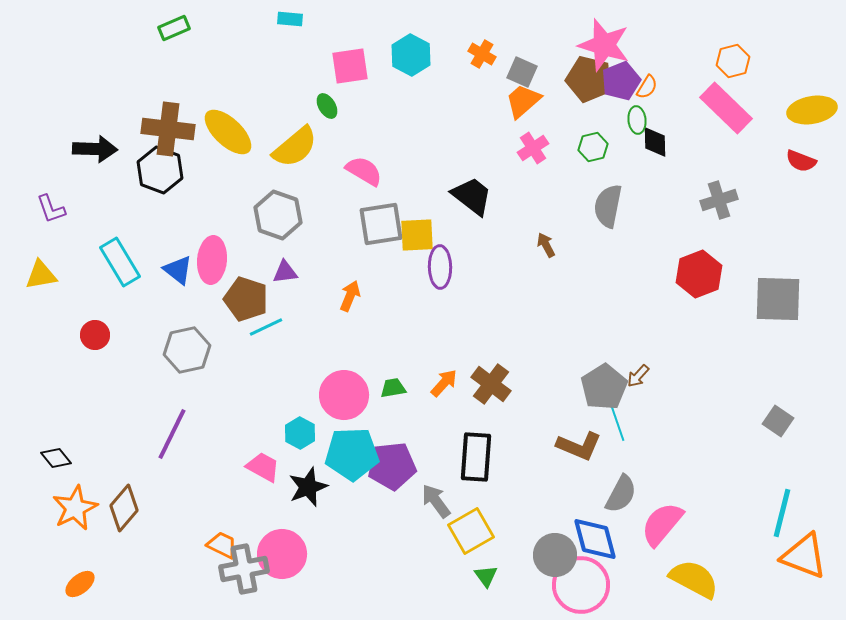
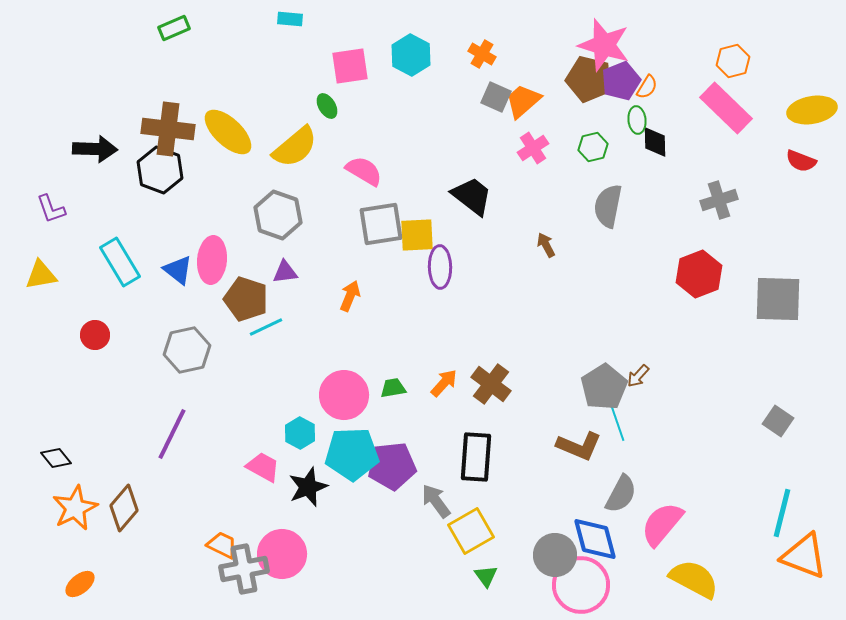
gray square at (522, 72): moved 26 px left, 25 px down
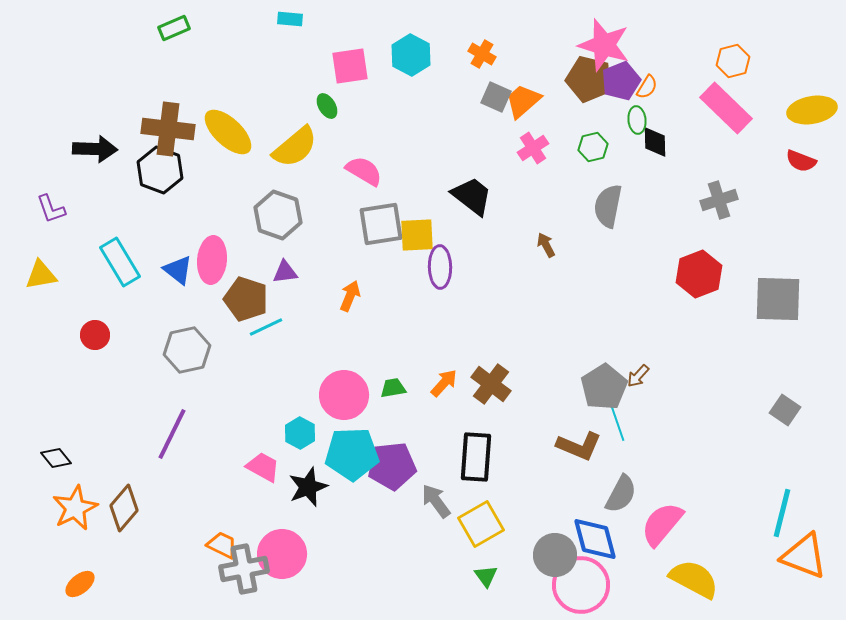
gray square at (778, 421): moved 7 px right, 11 px up
yellow square at (471, 531): moved 10 px right, 7 px up
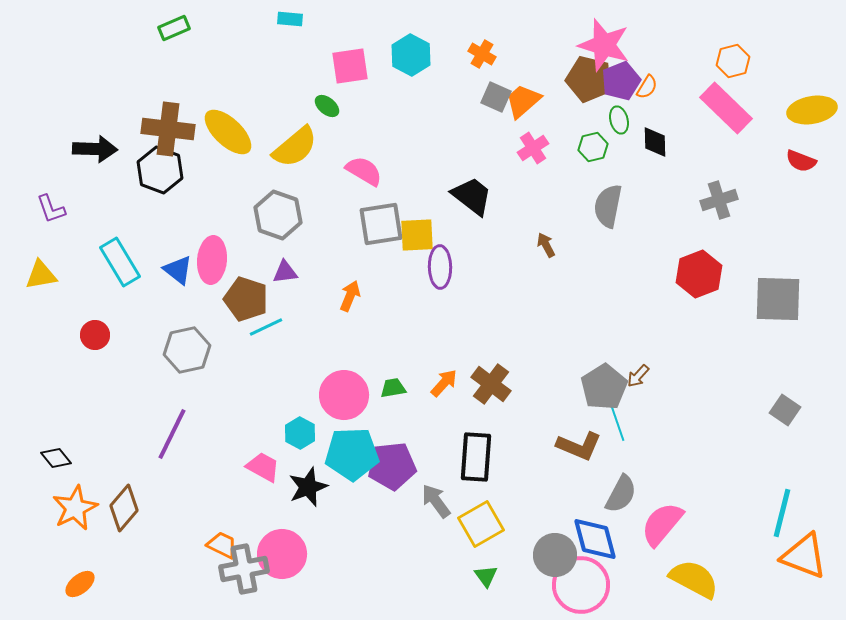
green ellipse at (327, 106): rotated 20 degrees counterclockwise
green ellipse at (637, 120): moved 18 px left; rotated 8 degrees counterclockwise
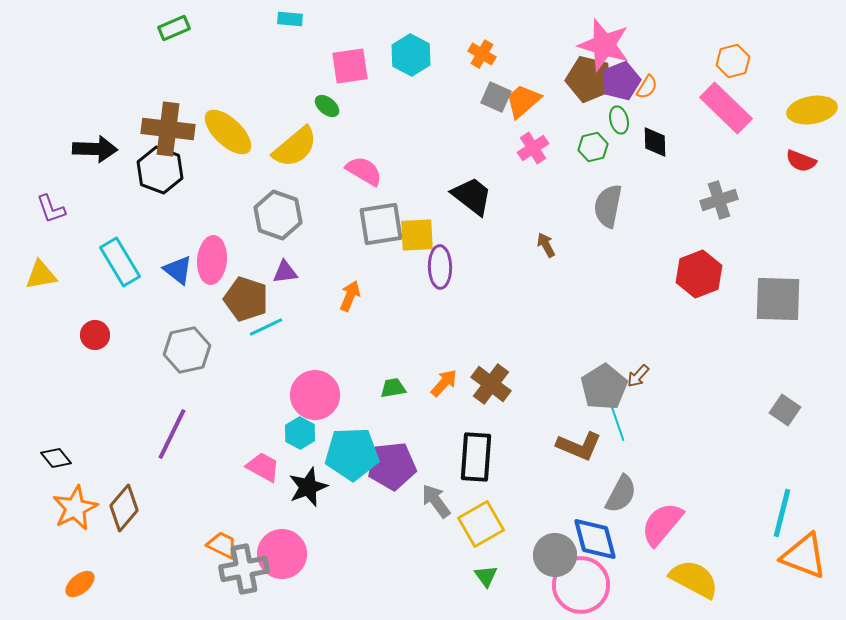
pink circle at (344, 395): moved 29 px left
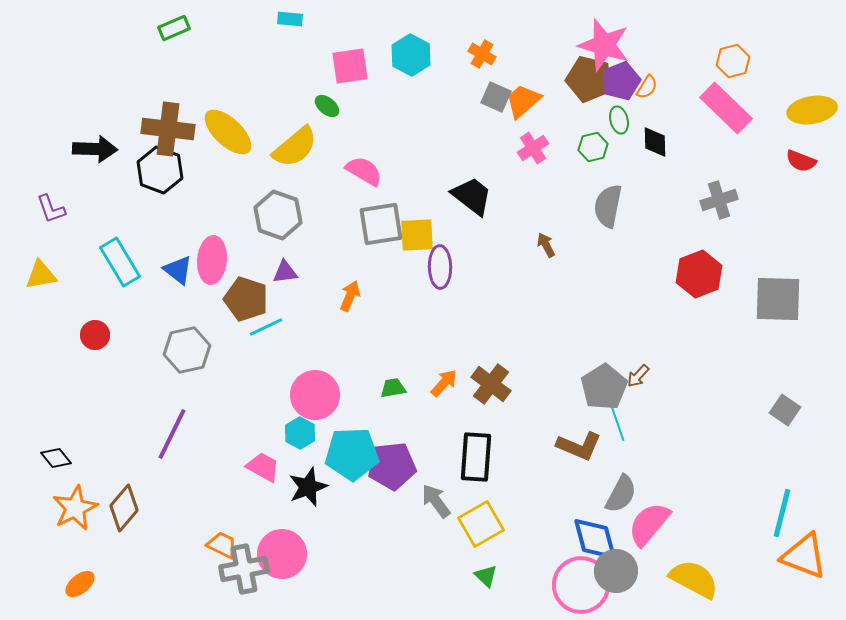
pink semicircle at (662, 524): moved 13 px left
gray circle at (555, 555): moved 61 px right, 16 px down
green triangle at (486, 576): rotated 10 degrees counterclockwise
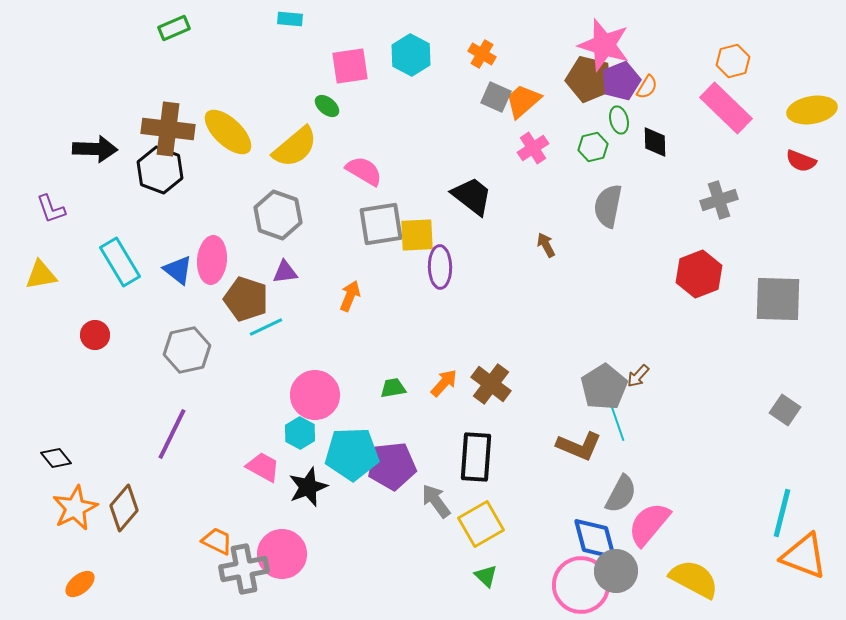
orange trapezoid at (222, 545): moved 5 px left, 4 px up
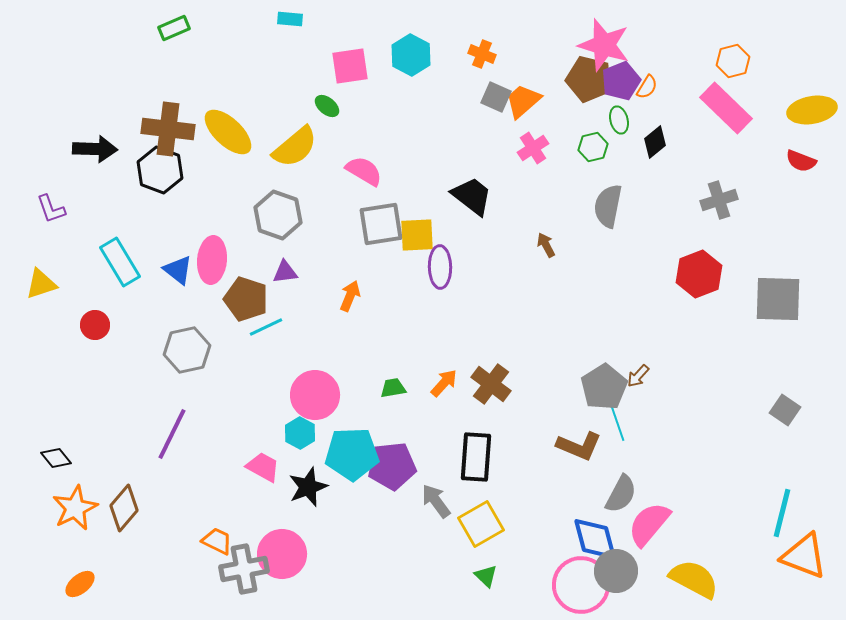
orange cross at (482, 54): rotated 8 degrees counterclockwise
black diamond at (655, 142): rotated 52 degrees clockwise
yellow triangle at (41, 275): moved 9 px down; rotated 8 degrees counterclockwise
red circle at (95, 335): moved 10 px up
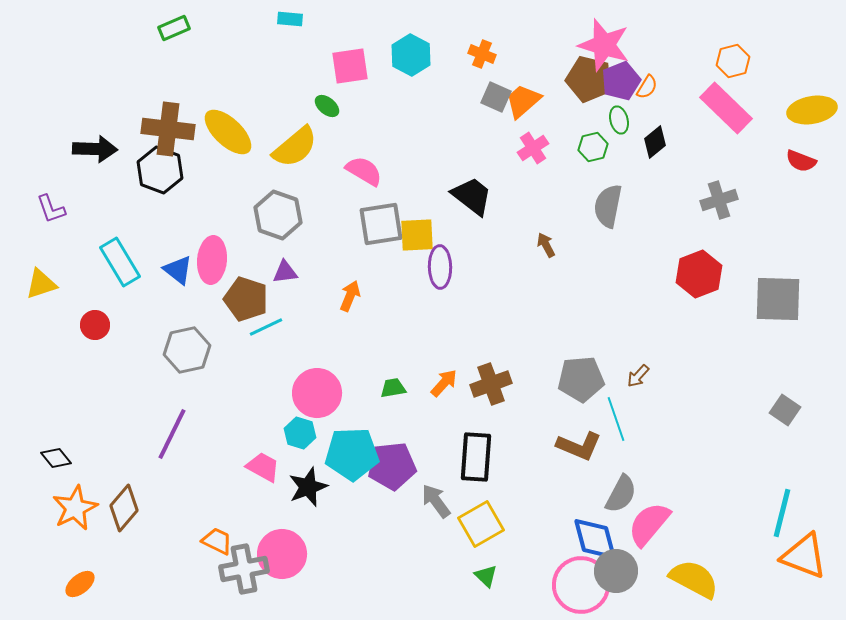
brown cross at (491, 384): rotated 33 degrees clockwise
gray pentagon at (604, 387): moved 23 px left, 8 px up; rotated 27 degrees clockwise
pink circle at (315, 395): moved 2 px right, 2 px up
cyan hexagon at (300, 433): rotated 12 degrees counterclockwise
